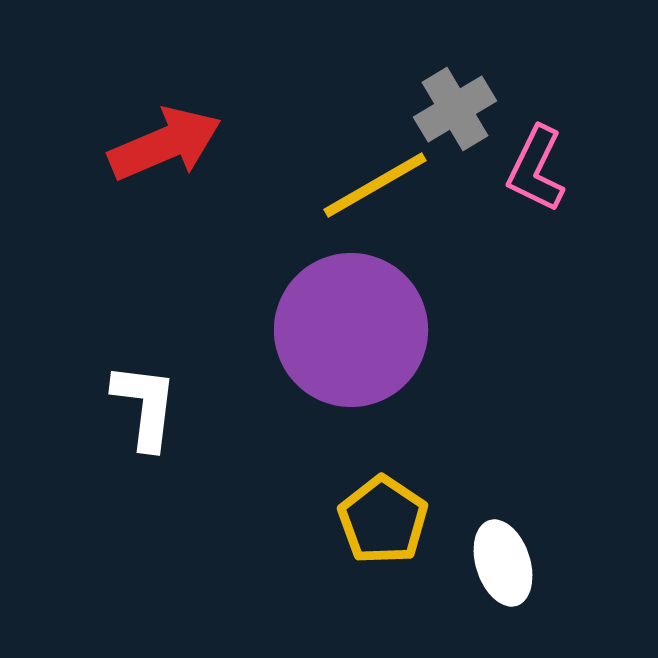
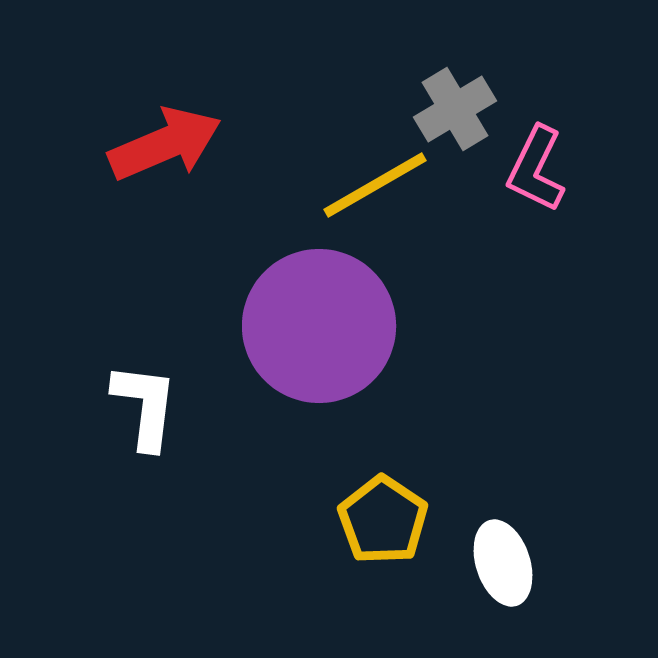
purple circle: moved 32 px left, 4 px up
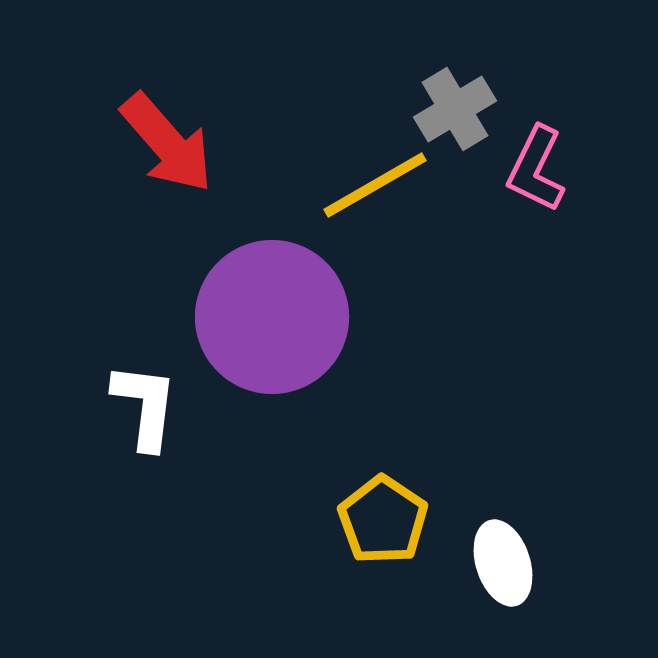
red arrow: moved 2 px right, 1 px up; rotated 72 degrees clockwise
purple circle: moved 47 px left, 9 px up
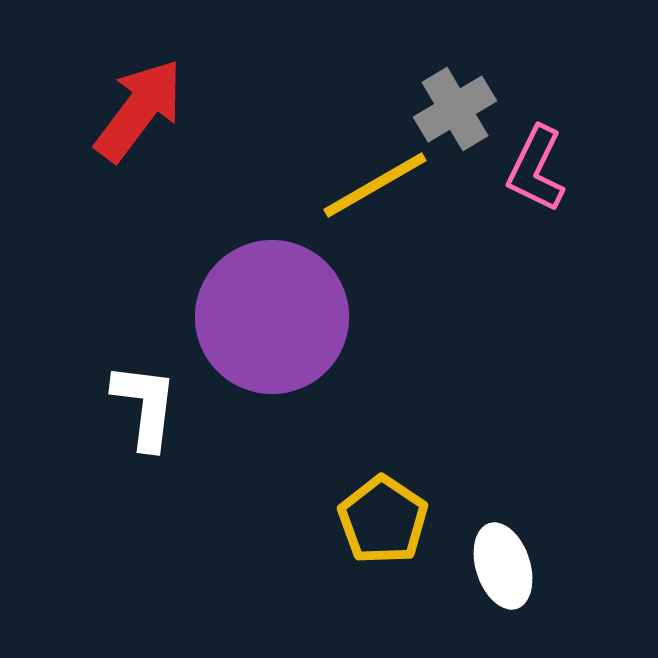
red arrow: moved 28 px left, 33 px up; rotated 102 degrees counterclockwise
white ellipse: moved 3 px down
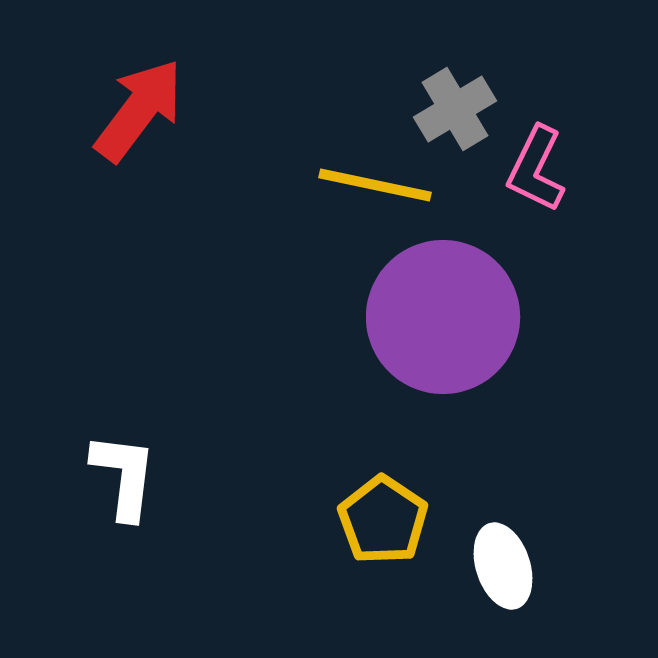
yellow line: rotated 42 degrees clockwise
purple circle: moved 171 px right
white L-shape: moved 21 px left, 70 px down
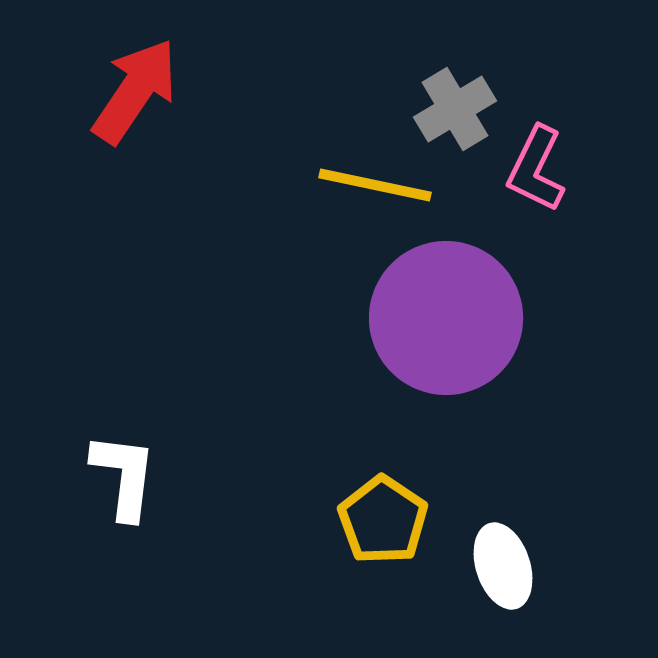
red arrow: moved 4 px left, 19 px up; rotated 3 degrees counterclockwise
purple circle: moved 3 px right, 1 px down
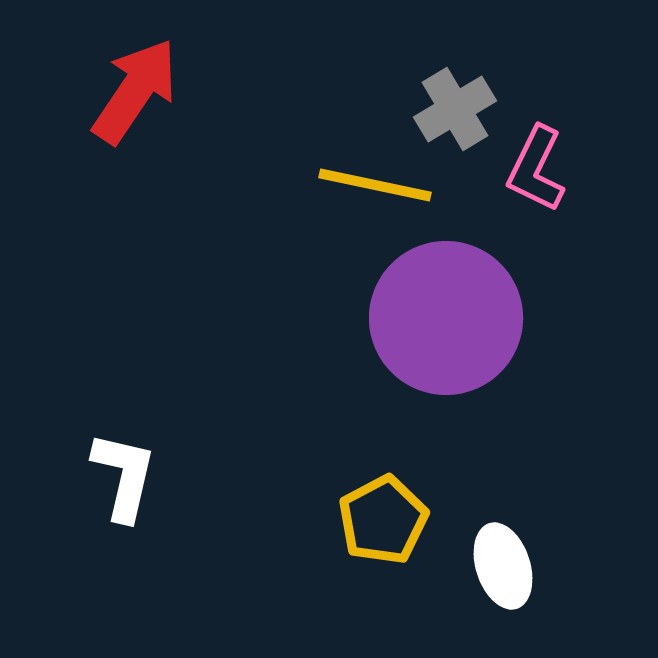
white L-shape: rotated 6 degrees clockwise
yellow pentagon: rotated 10 degrees clockwise
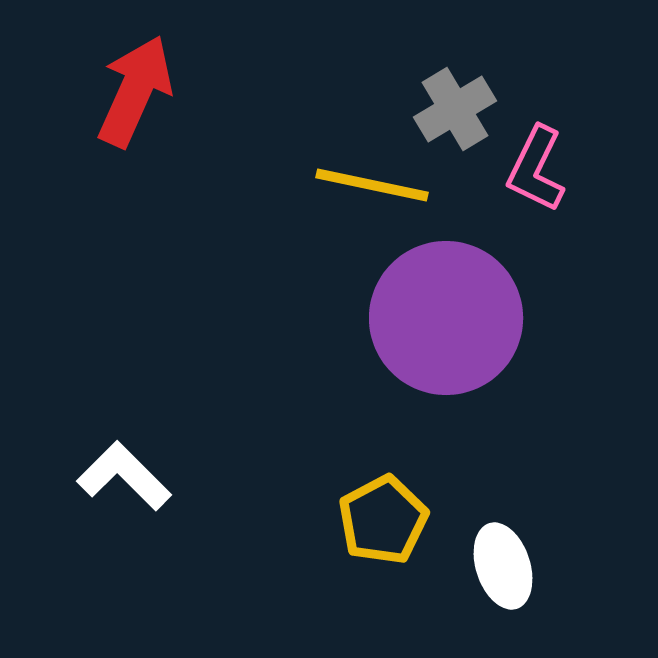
red arrow: rotated 10 degrees counterclockwise
yellow line: moved 3 px left
white L-shape: rotated 58 degrees counterclockwise
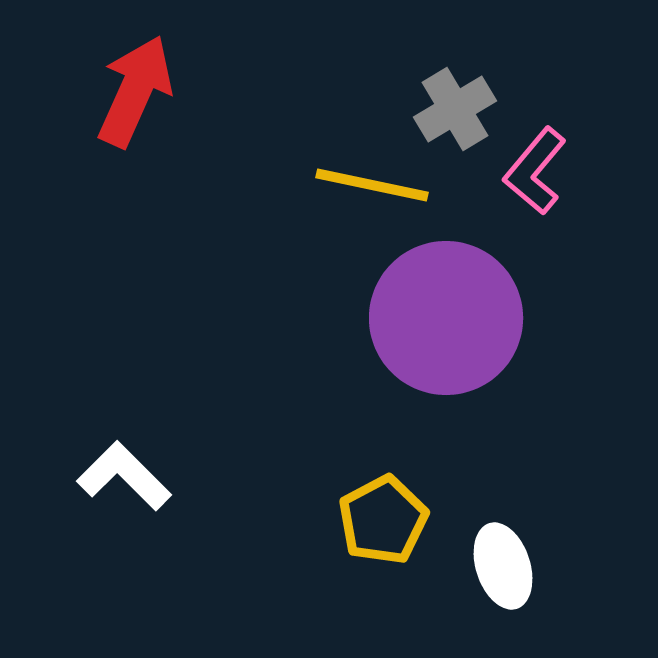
pink L-shape: moved 1 px left, 2 px down; rotated 14 degrees clockwise
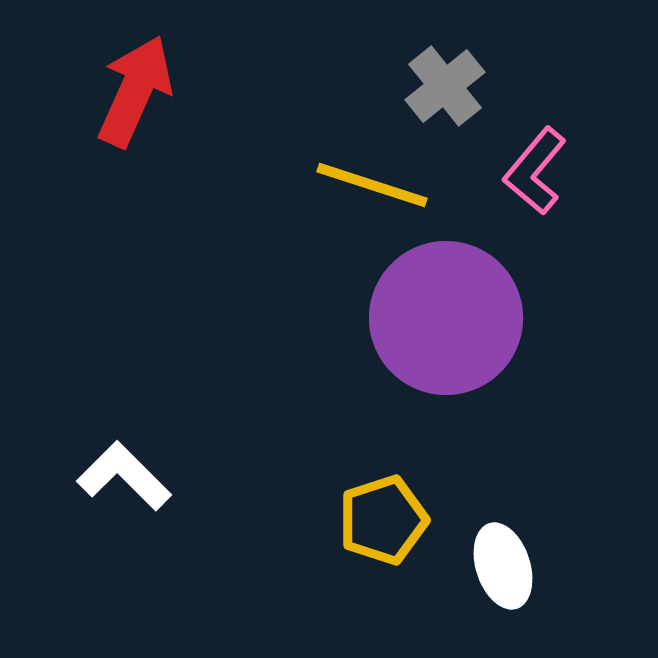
gray cross: moved 10 px left, 23 px up; rotated 8 degrees counterclockwise
yellow line: rotated 6 degrees clockwise
yellow pentagon: rotated 10 degrees clockwise
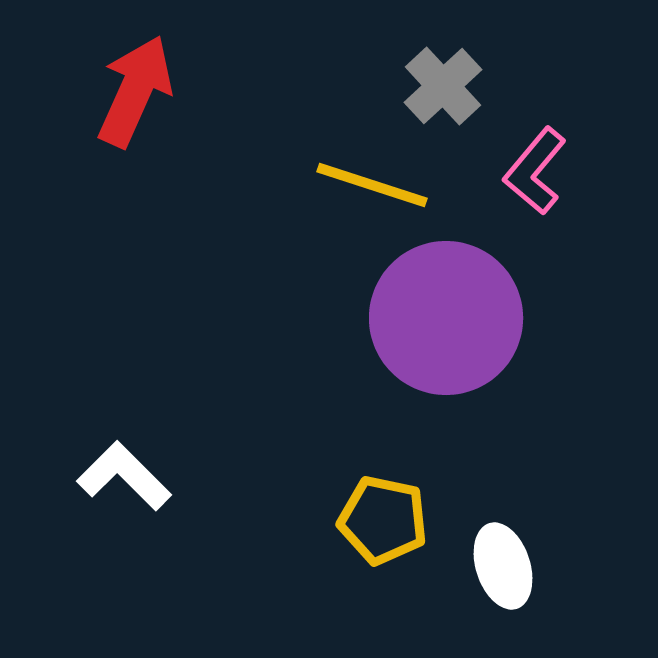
gray cross: moved 2 px left; rotated 4 degrees counterclockwise
yellow pentagon: rotated 30 degrees clockwise
